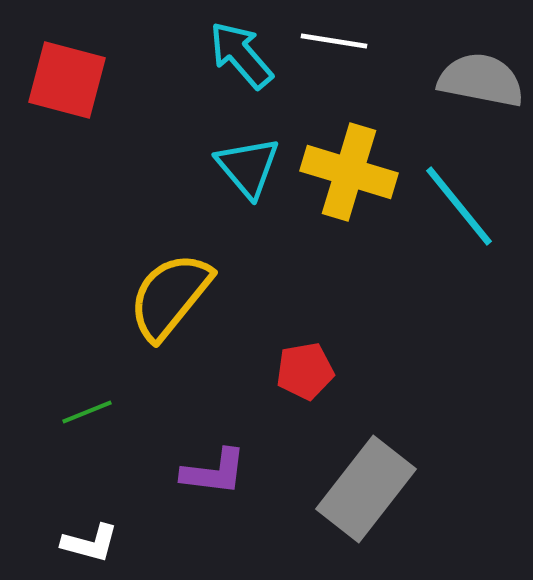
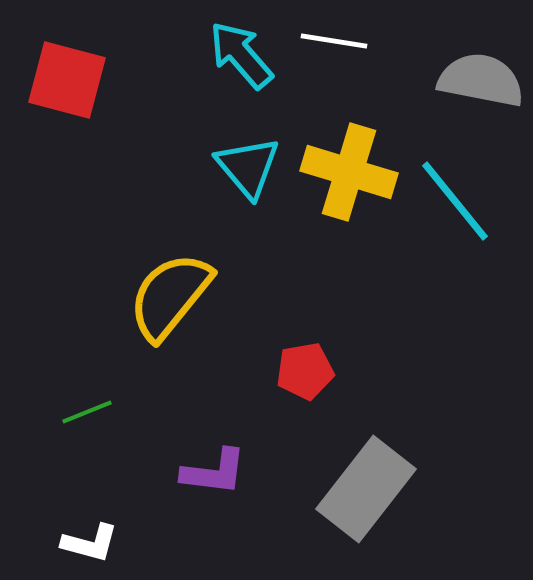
cyan line: moved 4 px left, 5 px up
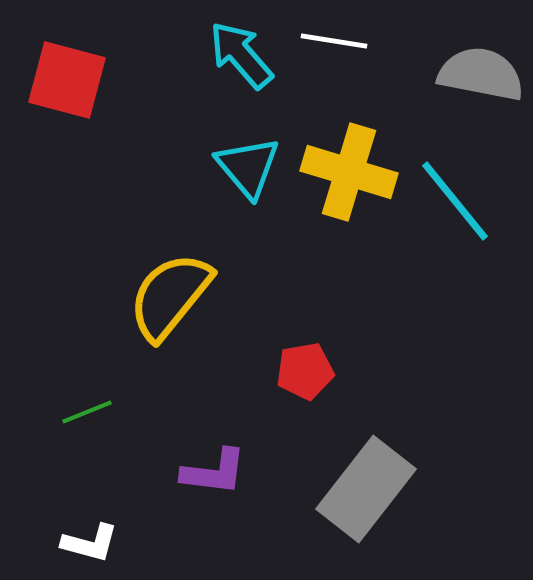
gray semicircle: moved 6 px up
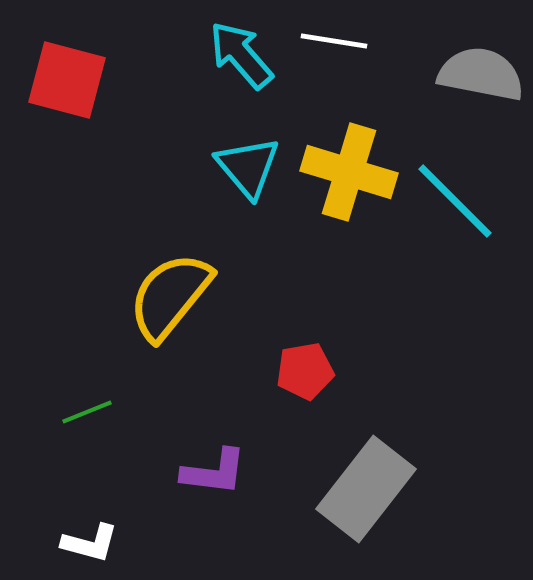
cyan line: rotated 6 degrees counterclockwise
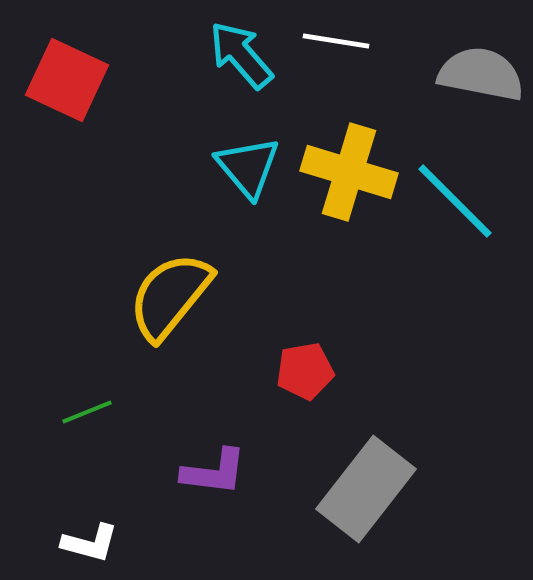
white line: moved 2 px right
red square: rotated 10 degrees clockwise
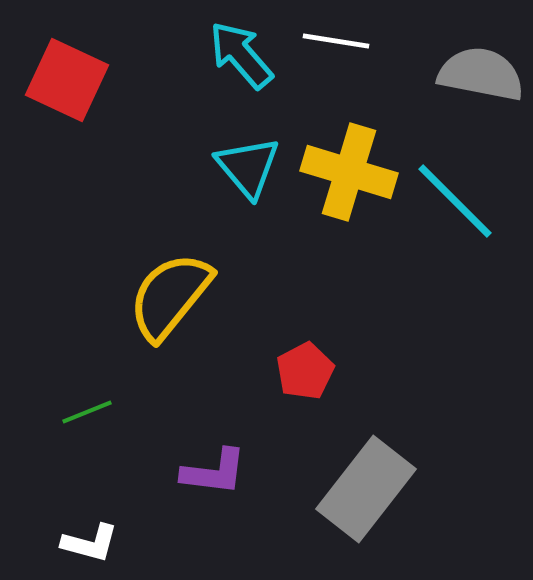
red pentagon: rotated 18 degrees counterclockwise
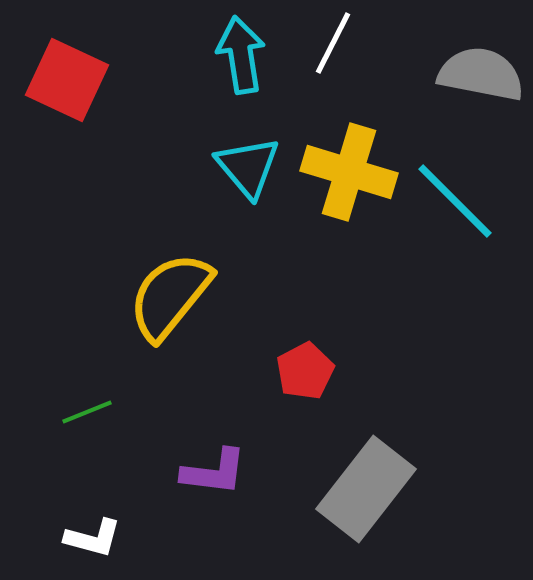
white line: moved 3 px left, 2 px down; rotated 72 degrees counterclockwise
cyan arrow: rotated 32 degrees clockwise
white L-shape: moved 3 px right, 5 px up
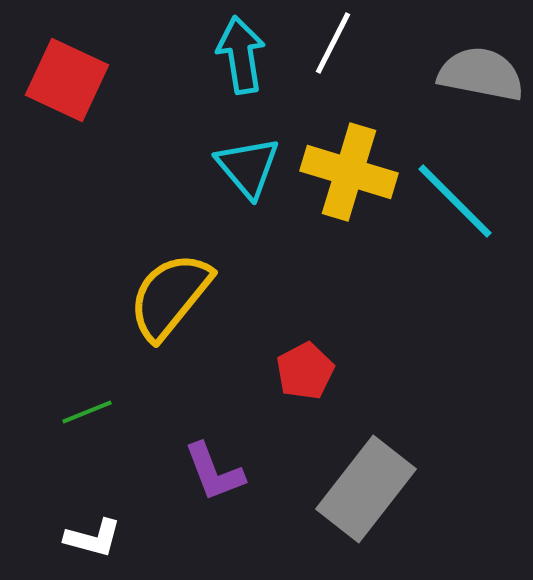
purple L-shape: rotated 62 degrees clockwise
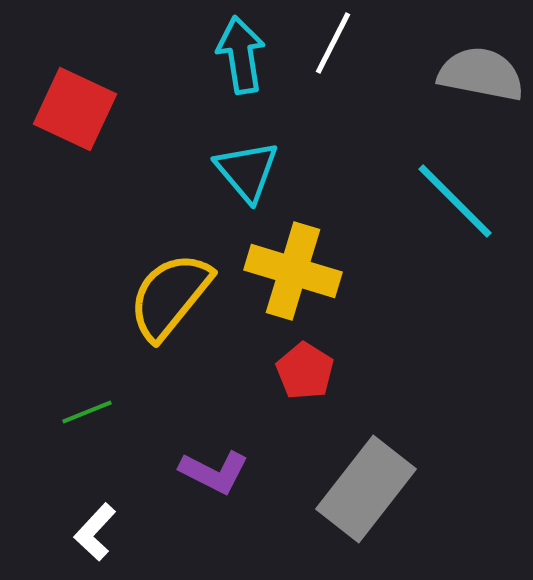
red square: moved 8 px right, 29 px down
cyan triangle: moved 1 px left, 4 px down
yellow cross: moved 56 px left, 99 px down
red pentagon: rotated 12 degrees counterclockwise
purple L-shape: rotated 42 degrees counterclockwise
white L-shape: moved 2 px right, 6 px up; rotated 118 degrees clockwise
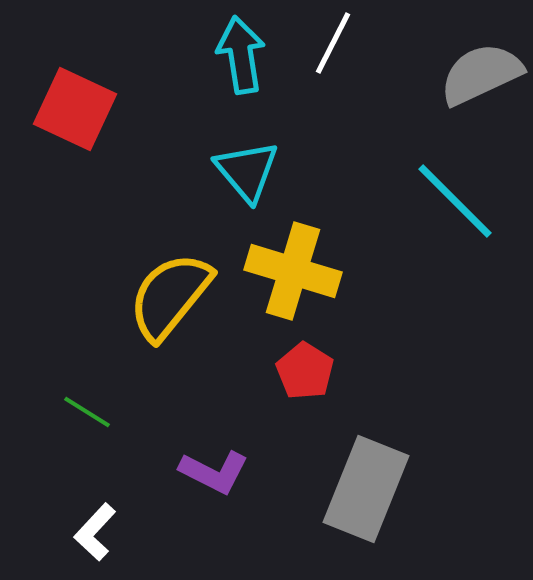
gray semicircle: rotated 36 degrees counterclockwise
green line: rotated 54 degrees clockwise
gray rectangle: rotated 16 degrees counterclockwise
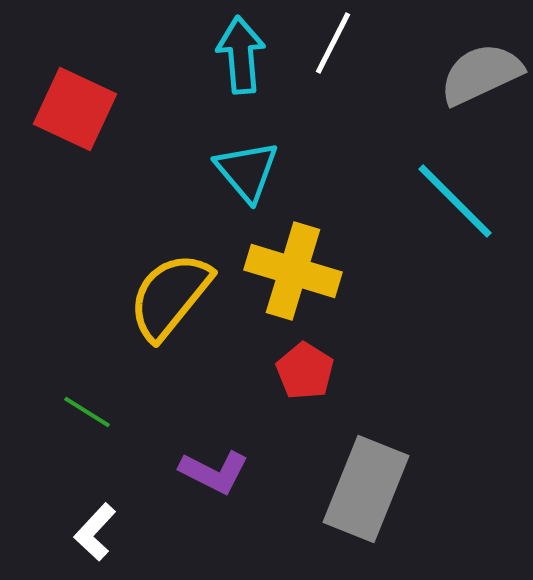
cyan arrow: rotated 4 degrees clockwise
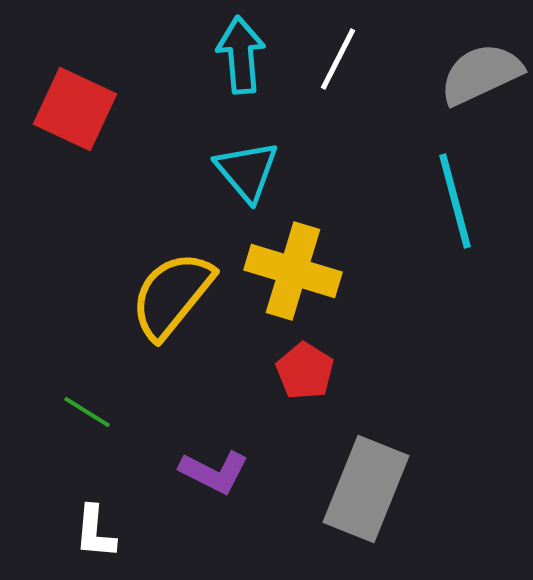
white line: moved 5 px right, 16 px down
cyan line: rotated 30 degrees clockwise
yellow semicircle: moved 2 px right, 1 px up
white L-shape: rotated 38 degrees counterclockwise
